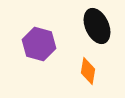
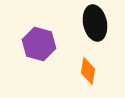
black ellipse: moved 2 px left, 3 px up; rotated 12 degrees clockwise
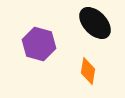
black ellipse: rotated 32 degrees counterclockwise
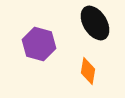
black ellipse: rotated 12 degrees clockwise
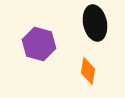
black ellipse: rotated 20 degrees clockwise
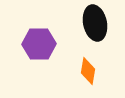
purple hexagon: rotated 16 degrees counterclockwise
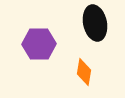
orange diamond: moved 4 px left, 1 px down
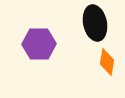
orange diamond: moved 23 px right, 10 px up
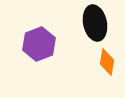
purple hexagon: rotated 20 degrees counterclockwise
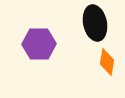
purple hexagon: rotated 20 degrees clockwise
